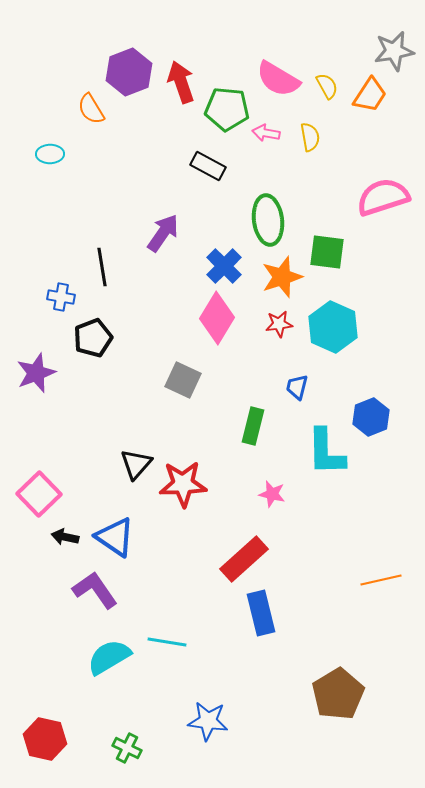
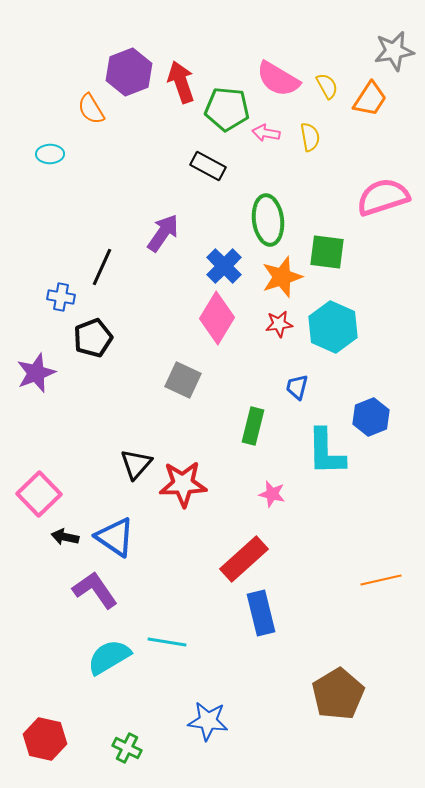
orange trapezoid at (370, 95): moved 4 px down
black line at (102, 267): rotated 33 degrees clockwise
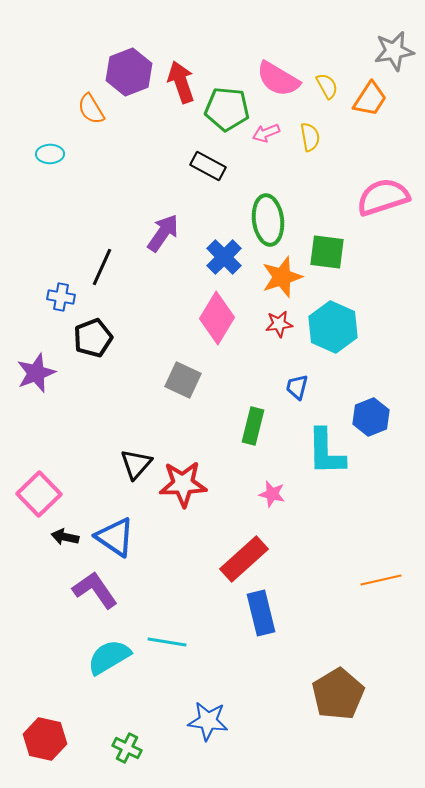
pink arrow at (266, 133): rotated 32 degrees counterclockwise
blue cross at (224, 266): moved 9 px up
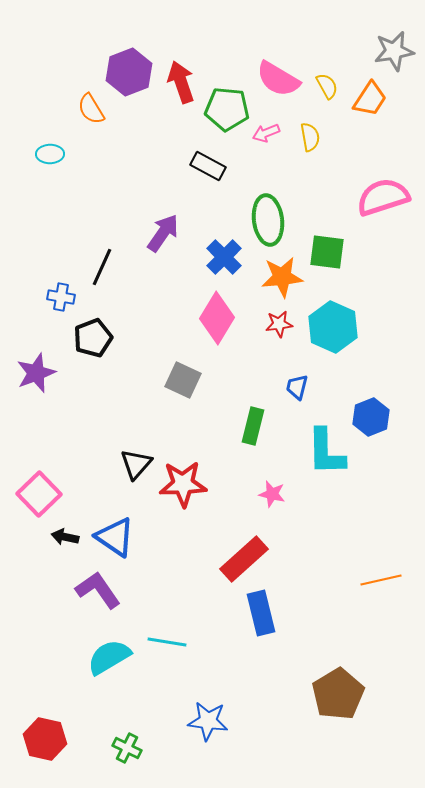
orange star at (282, 277): rotated 12 degrees clockwise
purple L-shape at (95, 590): moved 3 px right
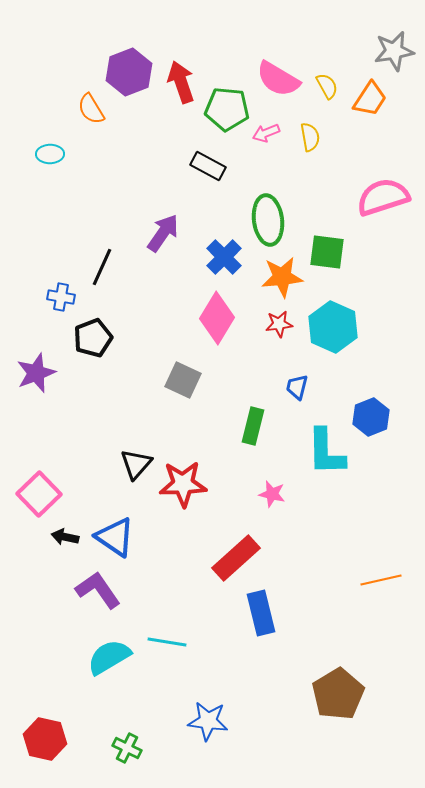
red rectangle at (244, 559): moved 8 px left, 1 px up
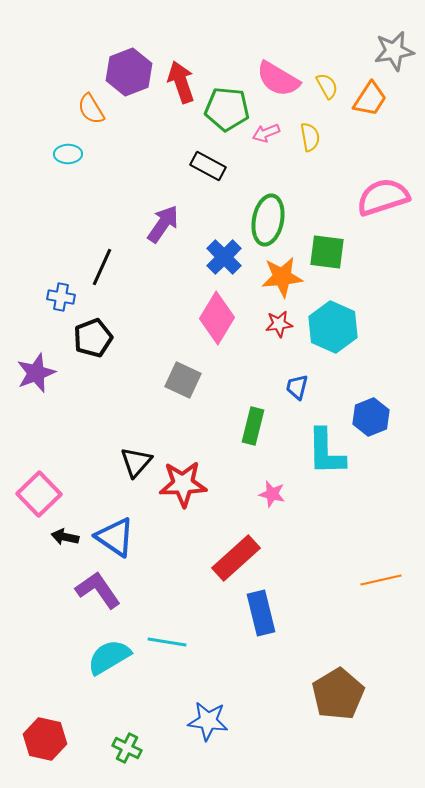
cyan ellipse at (50, 154): moved 18 px right
green ellipse at (268, 220): rotated 18 degrees clockwise
purple arrow at (163, 233): moved 9 px up
black triangle at (136, 464): moved 2 px up
